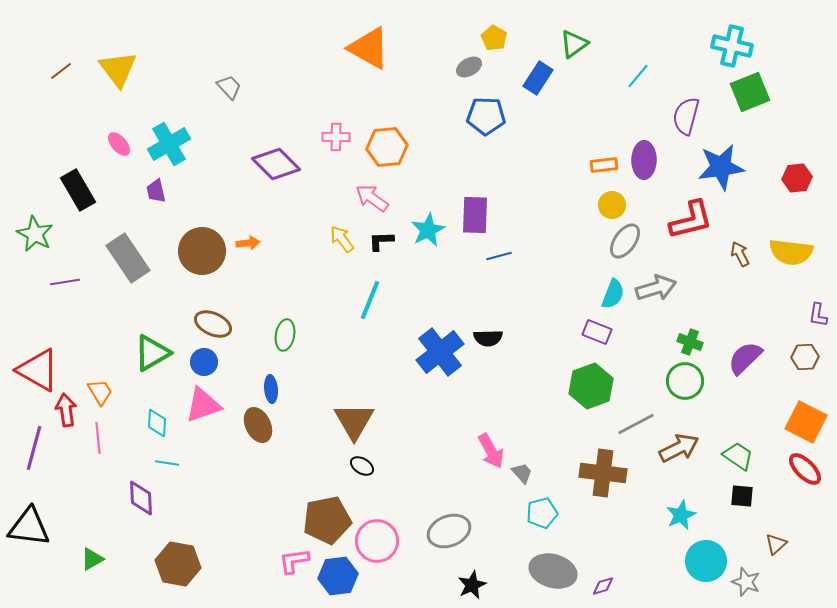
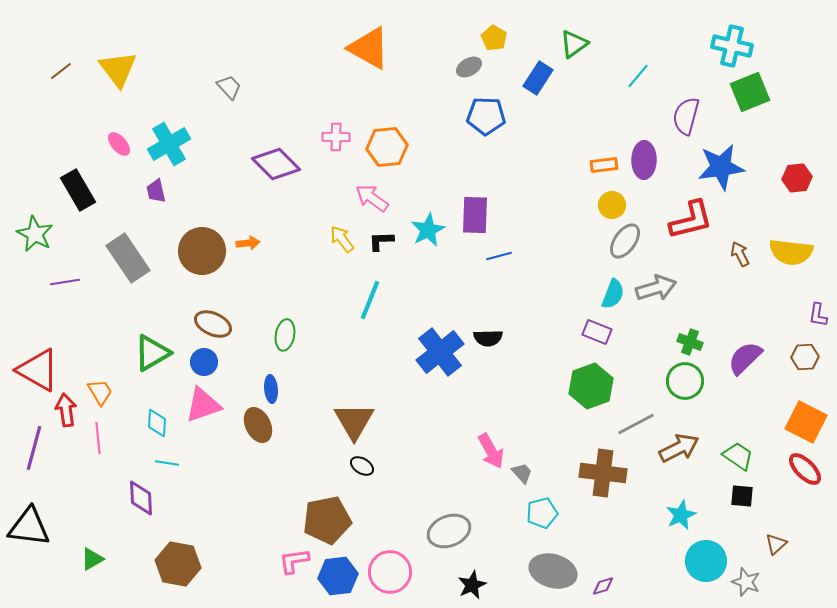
pink circle at (377, 541): moved 13 px right, 31 px down
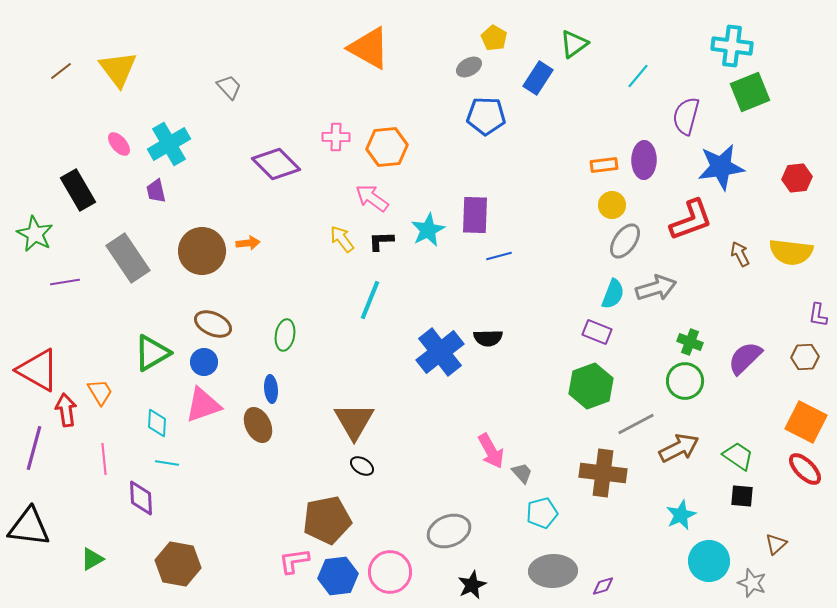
cyan cross at (732, 46): rotated 6 degrees counterclockwise
red L-shape at (691, 220): rotated 6 degrees counterclockwise
pink line at (98, 438): moved 6 px right, 21 px down
cyan circle at (706, 561): moved 3 px right
gray ellipse at (553, 571): rotated 18 degrees counterclockwise
gray star at (746, 582): moved 6 px right, 1 px down
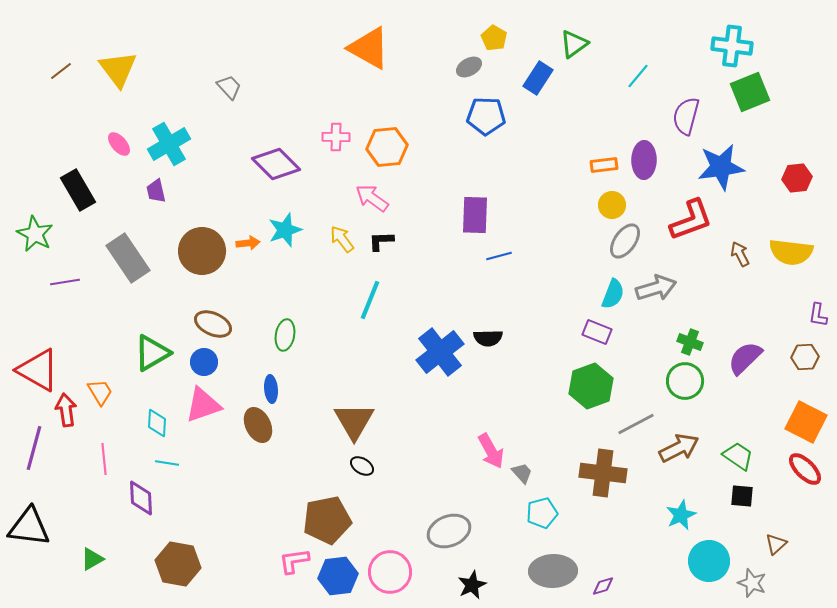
cyan star at (428, 230): moved 143 px left; rotated 8 degrees clockwise
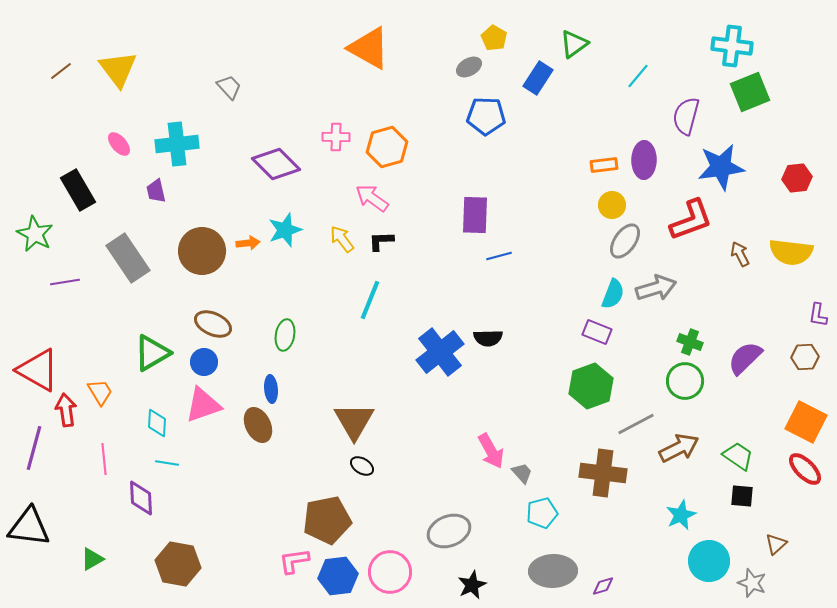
cyan cross at (169, 144): moved 8 px right; rotated 24 degrees clockwise
orange hexagon at (387, 147): rotated 9 degrees counterclockwise
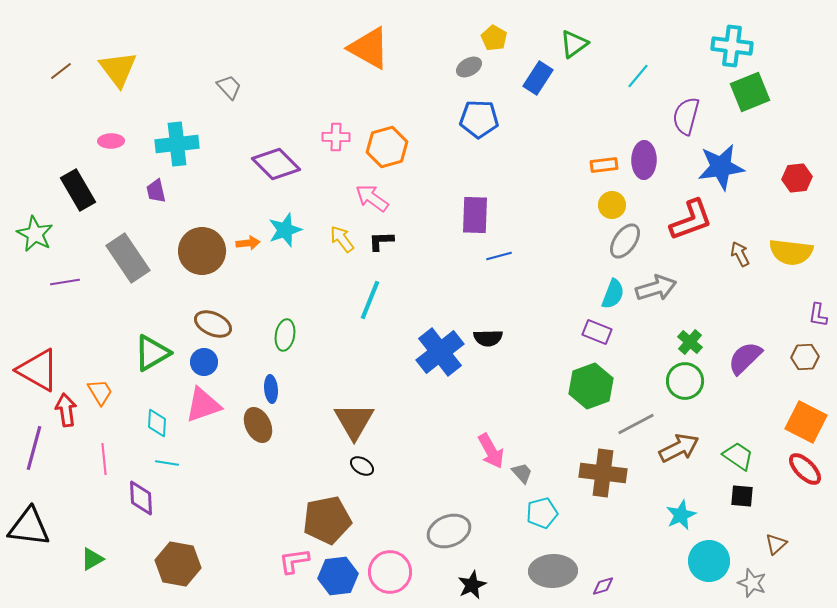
blue pentagon at (486, 116): moved 7 px left, 3 px down
pink ellipse at (119, 144): moved 8 px left, 3 px up; rotated 50 degrees counterclockwise
green cross at (690, 342): rotated 20 degrees clockwise
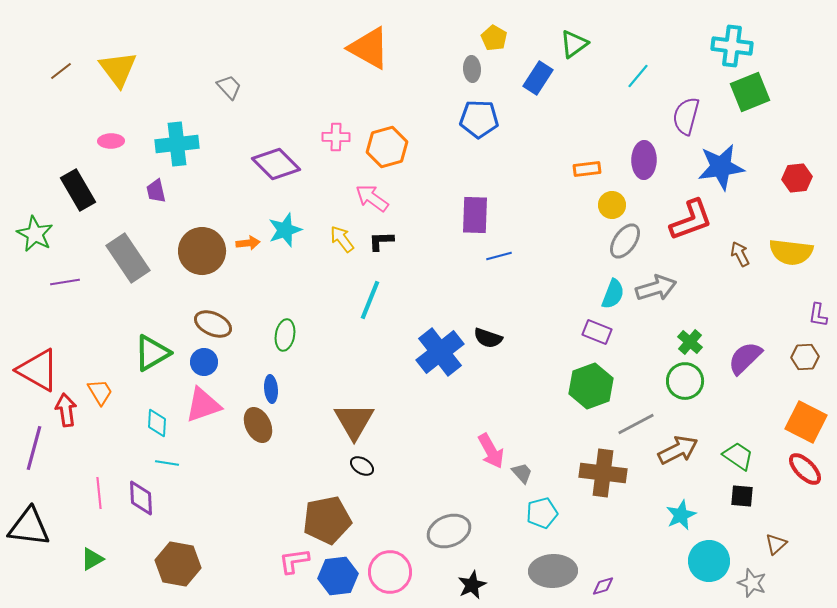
gray ellipse at (469, 67): moved 3 px right, 2 px down; rotated 65 degrees counterclockwise
orange rectangle at (604, 165): moved 17 px left, 4 px down
black semicircle at (488, 338): rotated 20 degrees clockwise
brown arrow at (679, 448): moved 1 px left, 2 px down
pink line at (104, 459): moved 5 px left, 34 px down
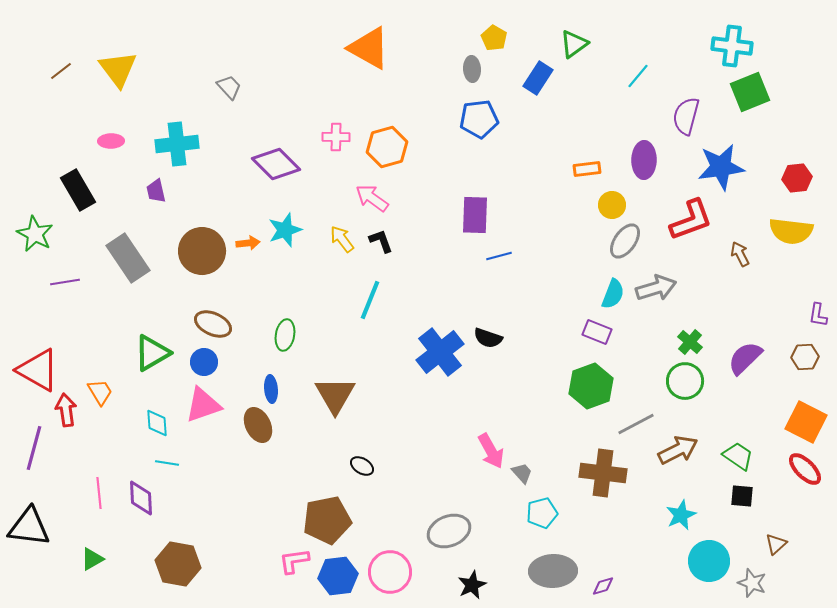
blue pentagon at (479, 119): rotated 9 degrees counterclockwise
black L-shape at (381, 241): rotated 72 degrees clockwise
yellow semicircle at (791, 252): moved 21 px up
brown triangle at (354, 421): moved 19 px left, 26 px up
cyan diamond at (157, 423): rotated 8 degrees counterclockwise
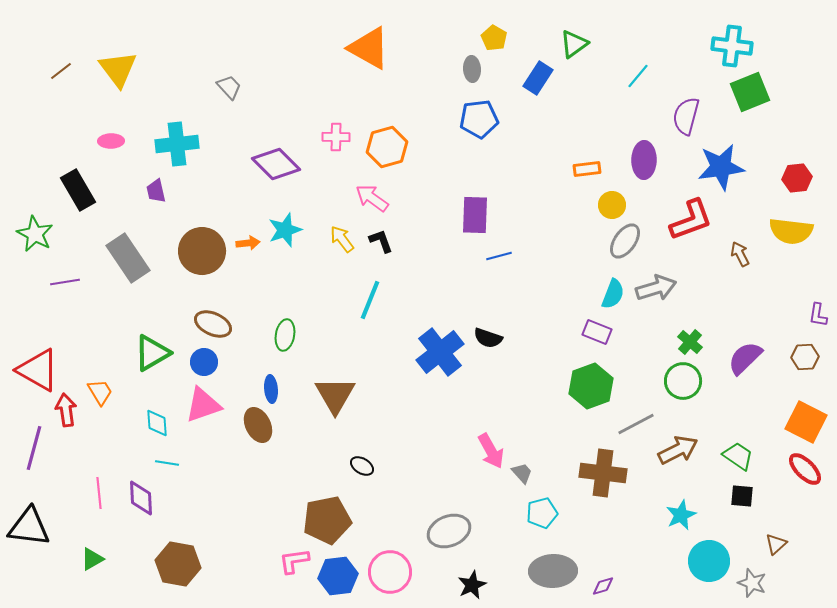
green circle at (685, 381): moved 2 px left
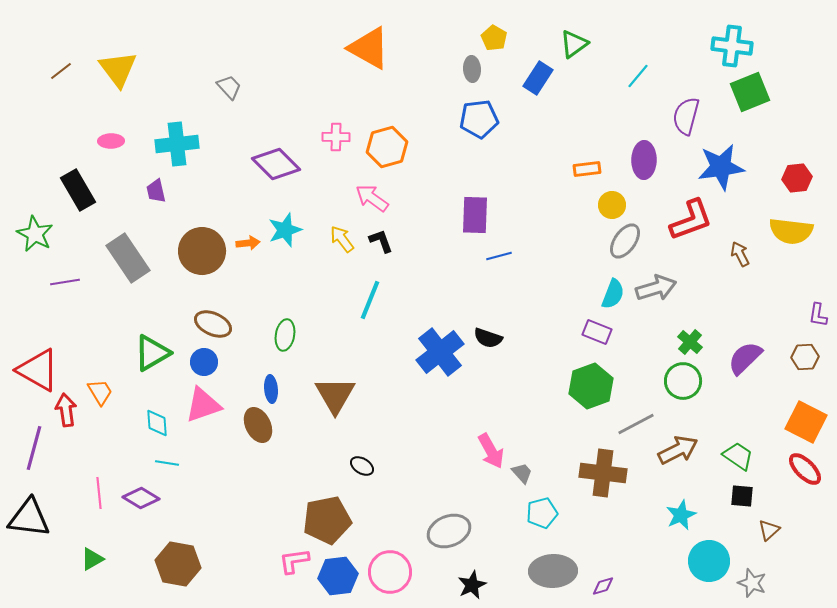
purple diamond at (141, 498): rotated 57 degrees counterclockwise
black triangle at (29, 527): moved 9 px up
brown triangle at (776, 544): moved 7 px left, 14 px up
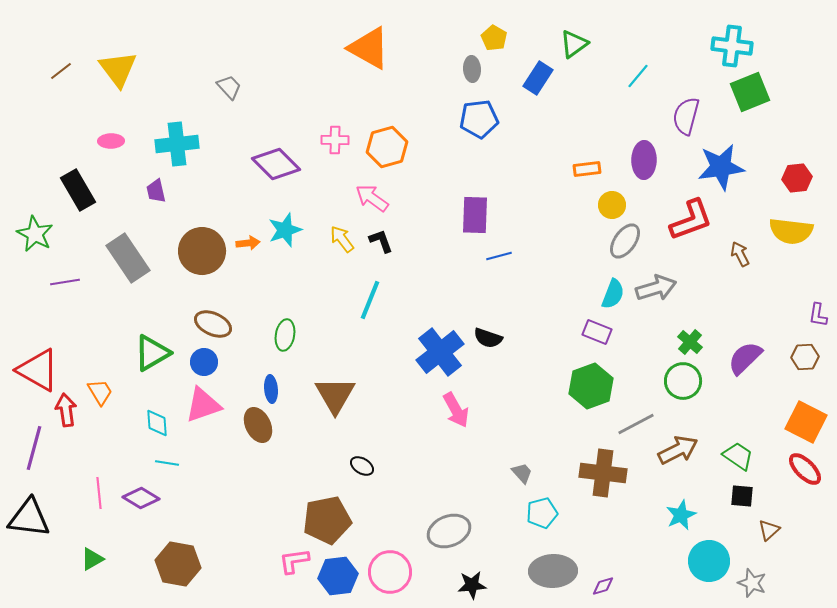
pink cross at (336, 137): moved 1 px left, 3 px down
pink arrow at (491, 451): moved 35 px left, 41 px up
black star at (472, 585): rotated 20 degrees clockwise
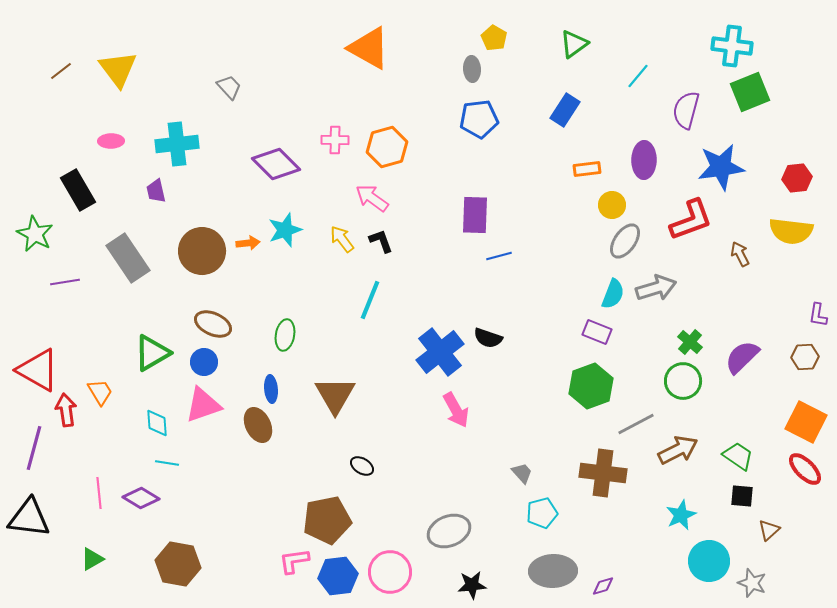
blue rectangle at (538, 78): moved 27 px right, 32 px down
purple semicircle at (686, 116): moved 6 px up
purple semicircle at (745, 358): moved 3 px left, 1 px up
